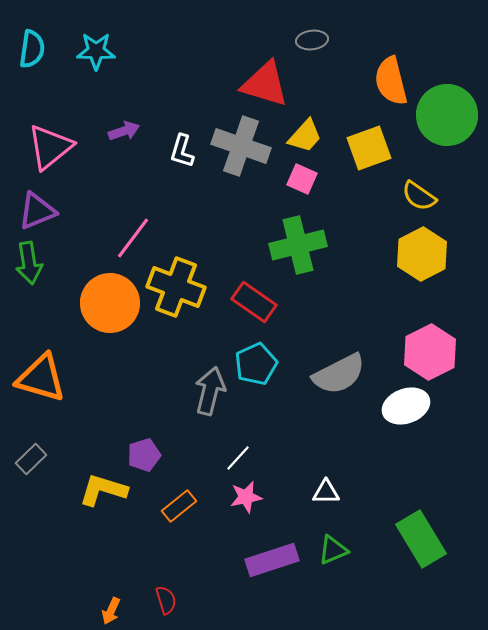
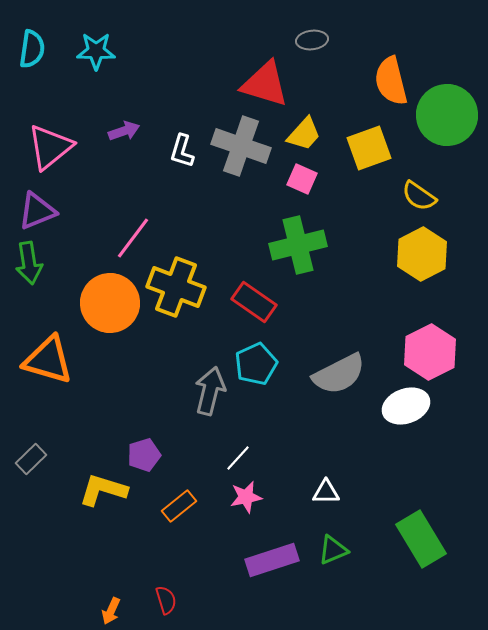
yellow trapezoid: moved 1 px left, 2 px up
orange triangle: moved 7 px right, 18 px up
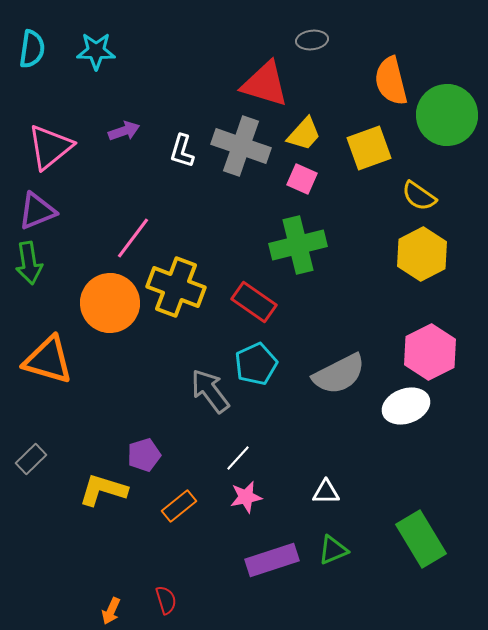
gray arrow: rotated 51 degrees counterclockwise
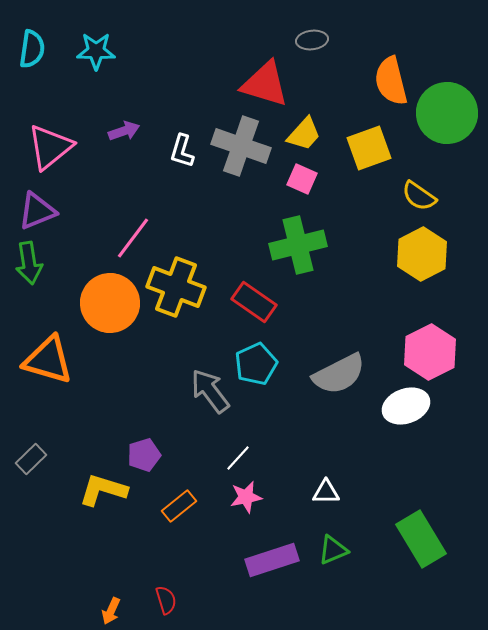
green circle: moved 2 px up
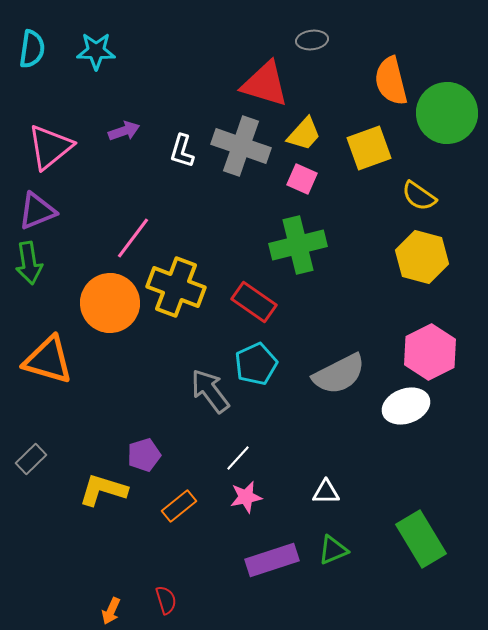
yellow hexagon: moved 3 px down; rotated 18 degrees counterclockwise
